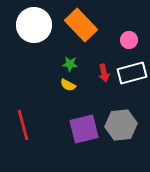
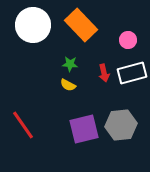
white circle: moved 1 px left
pink circle: moved 1 px left
red line: rotated 20 degrees counterclockwise
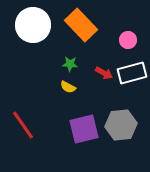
red arrow: rotated 48 degrees counterclockwise
yellow semicircle: moved 2 px down
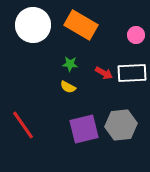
orange rectangle: rotated 16 degrees counterclockwise
pink circle: moved 8 px right, 5 px up
white rectangle: rotated 12 degrees clockwise
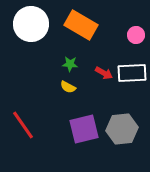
white circle: moved 2 px left, 1 px up
gray hexagon: moved 1 px right, 4 px down
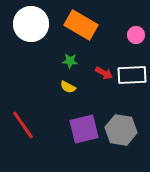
green star: moved 3 px up
white rectangle: moved 2 px down
gray hexagon: moved 1 px left, 1 px down; rotated 16 degrees clockwise
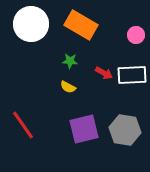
gray hexagon: moved 4 px right
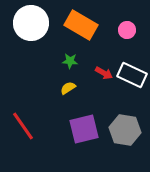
white circle: moved 1 px up
pink circle: moved 9 px left, 5 px up
white rectangle: rotated 28 degrees clockwise
yellow semicircle: moved 1 px down; rotated 119 degrees clockwise
red line: moved 1 px down
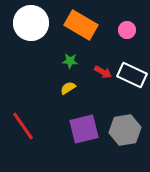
red arrow: moved 1 px left, 1 px up
gray hexagon: rotated 20 degrees counterclockwise
